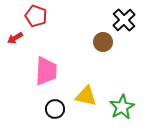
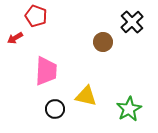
black cross: moved 8 px right, 2 px down
green star: moved 7 px right, 2 px down
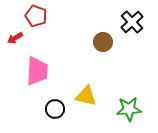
pink trapezoid: moved 9 px left
green star: rotated 25 degrees clockwise
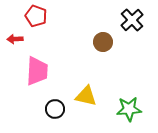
black cross: moved 2 px up
red arrow: moved 1 px down; rotated 28 degrees clockwise
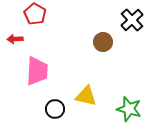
red pentagon: moved 1 px left, 2 px up; rotated 10 degrees clockwise
green star: rotated 20 degrees clockwise
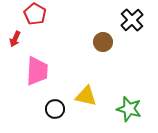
red arrow: rotated 63 degrees counterclockwise
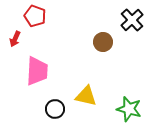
red pentagon: moved 2 px down; rotated 10 degrees counterclockwise
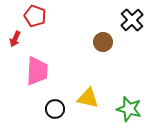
yellow triangle: moved 2 px right, 2 px down
